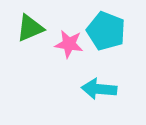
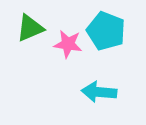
pink star: moved 1 px left
cyan arrow: moved 3 px down
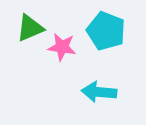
pink star: moved 6 px left, 3 px down
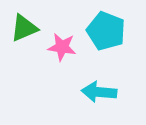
green triangle: moved 6 px left
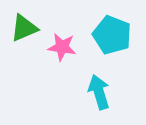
cyan pentagon: moved 6 px right, 4 px down
cyan arrow: rotated 68 degrees clockwise
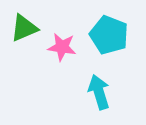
cyan pentagon: moved 3 px left
